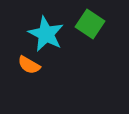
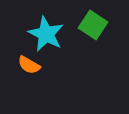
green square: moved 3 px right, 1 px down
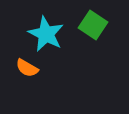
orange semicircle: moved 2 px left, 3 px down
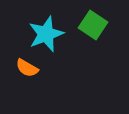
cyan star: rotated 24 degrees clockwise
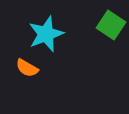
green square: moved 18 px right
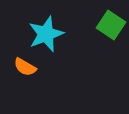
orange semicircle: moved 2 px left, 1 px up
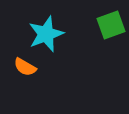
green square: rotated 36 degrees clockwise
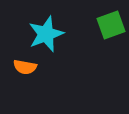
orange semicircle: rotated 20 degrees counterclockwise
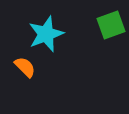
orange semicircle: rotated 145 degrees counterclockwise
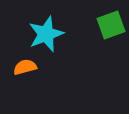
orange semicircle: rotated 60 degrees counterclockwise
